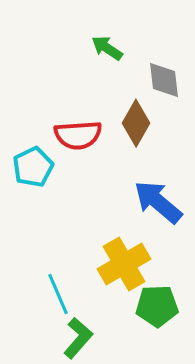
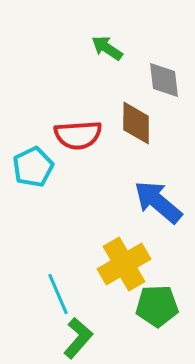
brown diamond: rotated 30 degrees counterclockwise
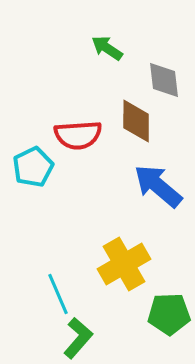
brown diamond: moved 2 px up
blue arrow: moved 16 px up
green pentagon: moved 12 px right, 8 px down
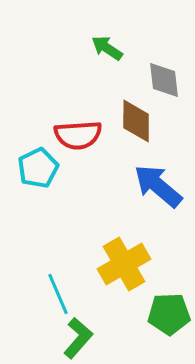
cyan pentagon: moved 5 px right, 1 px down
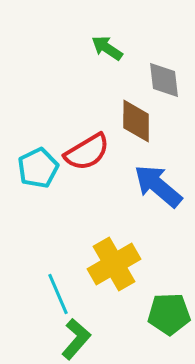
red semicircle: moved 9 px right, 17 px down; rotated 27 degrees counterclockwise
yellow cross: moved 10 px left
green L-shape: moved 2 px left, 1 px down
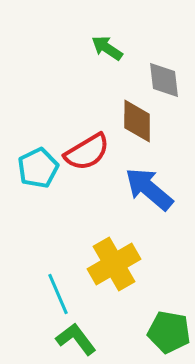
brown diamond: moved 1 px right
blue arrow: moved 9 px left, 3 px down
green pentagon: moved 18 px down; rotated 12 degrees clockwise
green L-shape: rotated 78 degrees counterclockwise
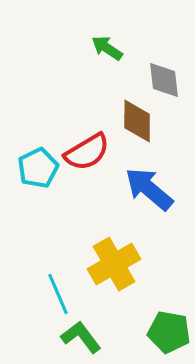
green L-shape: moved 5 px right, 2 px up
